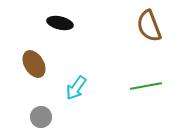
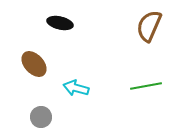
brown semicircle: rotated 44 degrees clockwise
brown ellipse: rotated 12 degrees counterclockwise
cyan arrow: rotated 70 degrees clockwise
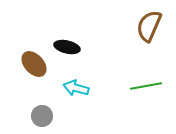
black ellipse: moved 7 px right, 24 px down
gray circle: moved 1 px right, 1 px up
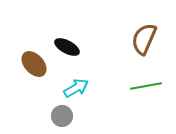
brown semicircle: moved 5 px left, 13 px down
black ellipse: rotated 15 degrees clockwise
cyan arrow: rotated 135 degrees clockwise
gray circle: moved 20 px right
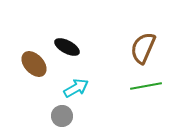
brown semicircle: moved 1 px left, 9 px down
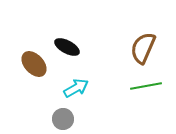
gray circle: moved 1 px right, 3 px down
